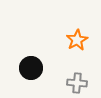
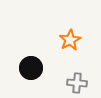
orange star: moved 7 px left
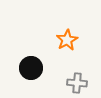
orange star: moved 3 px left
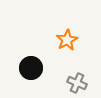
gray cross: rotated 18 degrees clockwise
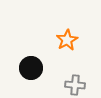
gray cross: moved 2 px left, 2 px down; rotated 18 degrees counterclockwise
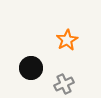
gray cross: moved 11 px left, 1 px up; rotated 30 degrees counterclockwise
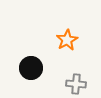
gray cross: moved 12 px right; rotated 30 degrees clockwise
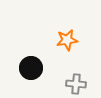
orange star: rotated 20 degrees clockwise
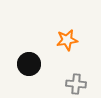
black circle: moved 2 px left, 4 px up
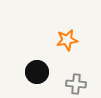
black circle: moved 8 px right, 8 px down
